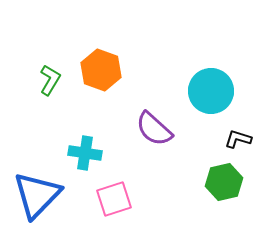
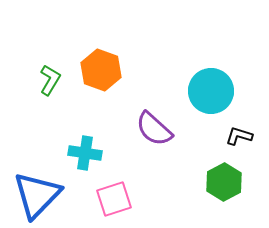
black L-shape: moved 1 px right, 3 px up
green hexagon: rotated 15 degrees counterclockwise
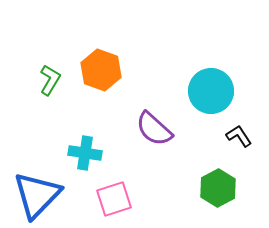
black L-shape: rotated 40 degrees clockwise
green hexagon: moved 6 px left, 6 px down
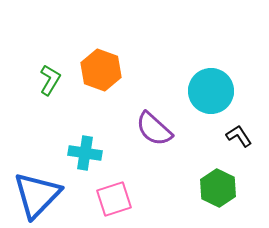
green hexagon: rotated 6 degrees counterclockwise
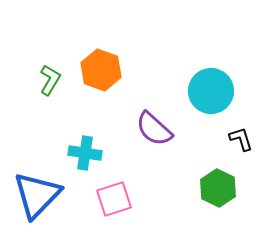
black L-shape: moved 2 px right, 3 px down; rotated 16 degrees clockwise
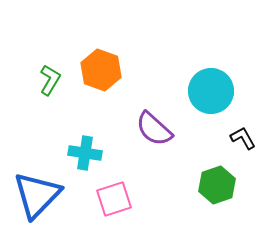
black L-shape: moved 2 px right, 1 px up; rotated 12 degrees counterclockwise
green hexagon: moved 1 px left, 3 px up; rotated 15 degrees clockwise
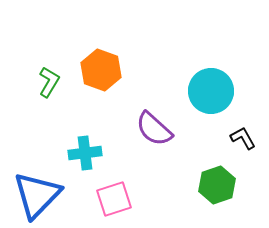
green L-shape: moved 1 px left, 2 px down
cyan cross: rotated 16 degrees counterclockwise
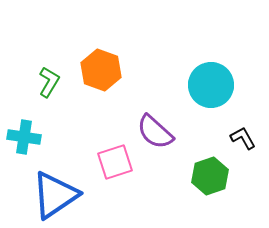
cyan circle: moved 6 px up
purple semicircle: moved 1 px right, 3 px down
cyan cross: moved 61 px left, 16 px up; rotated 16 degrees clockwise
green hexagon: moved 7 px left, 9 px up
blue triangle: moved 18 px right; rotated 12 degrees clockwise
pink square: moved 1 px right, 37 px up
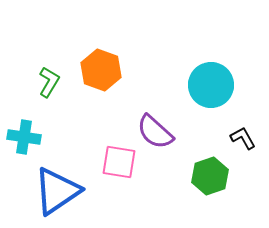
pink square: moved 4 px right; rotated 27 degrees clockwise
blue triangle: moved 2 px right, 4 px up
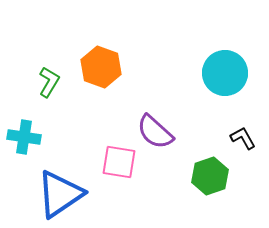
orange hexagon: moved 3 px up
cyan circle: moved 14 px right, 12 px up
blue triangle: moved 3 px right, 3 px down
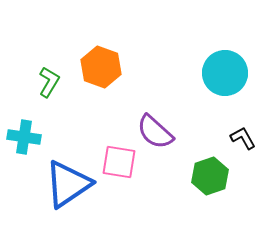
blue triangle: moved 8 px right, 10 px up
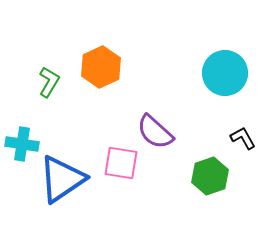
orange hexagon: rotated 15 degrees clockwise
cyan cross: moved 2 px left, 7 px down
pink square: moved 2 px right, 1 px down
blue triangle: moved 6 px left, 5 px up
